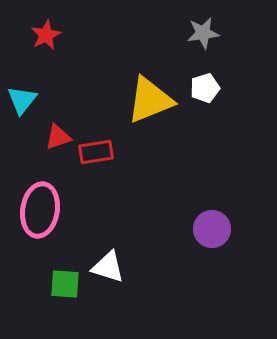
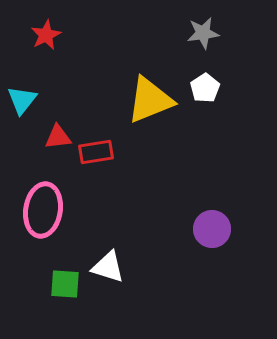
white pentagon: rotated 16 degrees counterclockwise
red triangle: rotated 12 degrees clockwise
pink ellipse: moved 3 px right
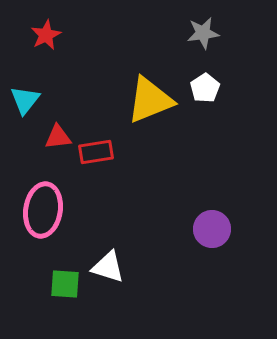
cyan triangle: moved 3 px right
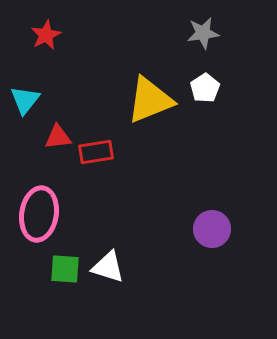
pink ellipse: moved 4 px left, 4 px down
green square: moved 15 px up
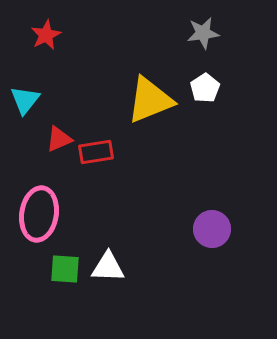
red triangle: moved 1 px right, 2 px down; rotated 16 degrees counterclockwise
white triangle: rotated 15 degrees counterclockwise
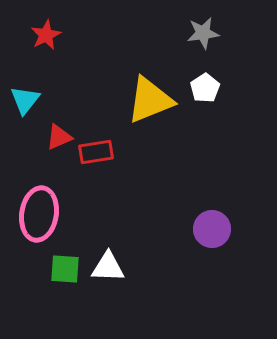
red triangle: moved 2 px up
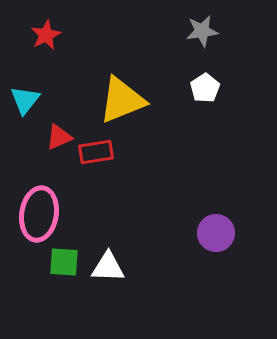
gray star: moved 1 px left, 2 px up
yellow triangle: moved 28 px left
purple circle: moved 4 px right, 4 px down
green square: moved 1 px left, 7 px up
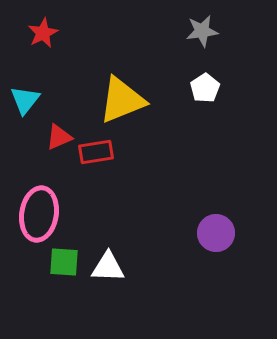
red star: moved 3 px left, 2 px up
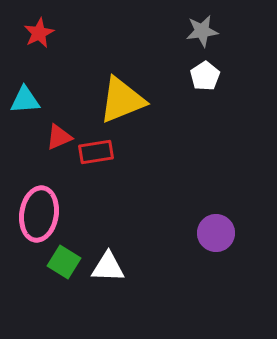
red star: moved 4 px left
white pentagon: moved 12 px up
cyan triangle: rotated 48 degrees clockwise
green square: rotated 28 degrees clockwise
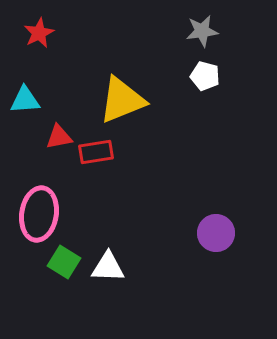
white pentagon: rotated 24 degrees counterclockwise
red triangle: rotated 12 degrees clockwise
